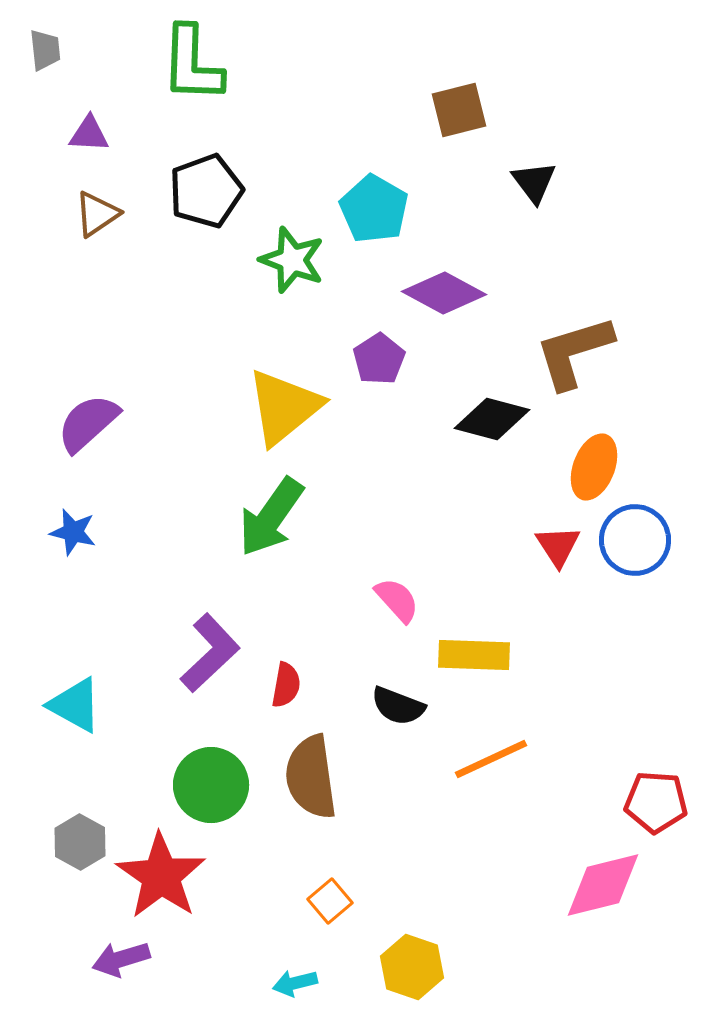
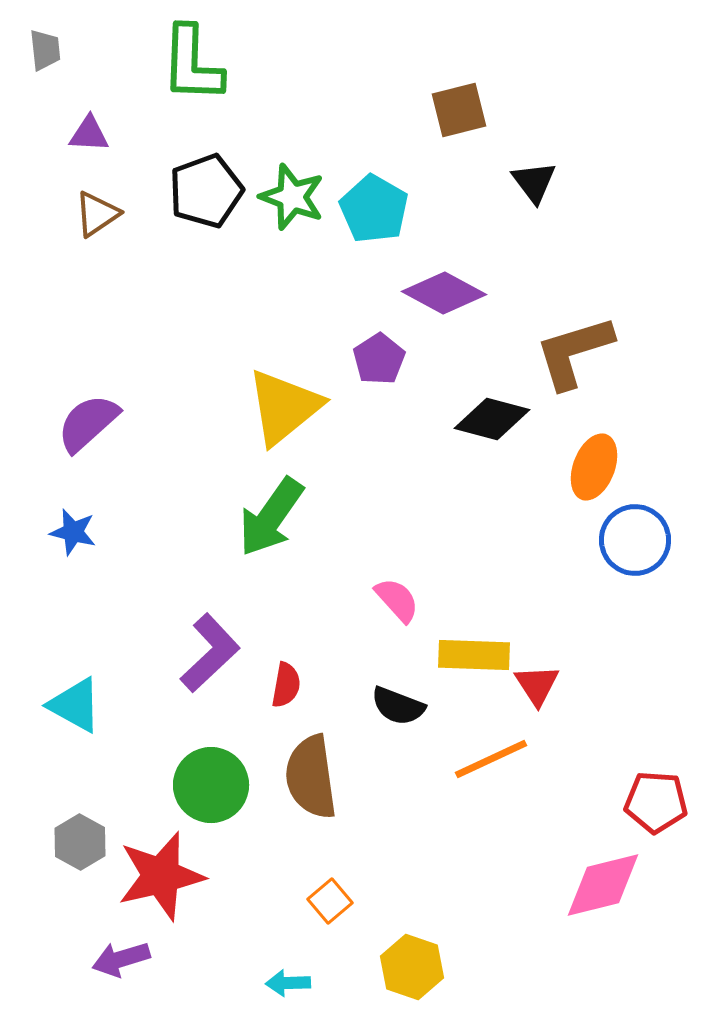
green star: moved 63 px up
red triangle: moved 21 px left, 139 px down
red star: rotated 24 degrees clockwise
cyan arrow: moved 7 px left; rotated 12 degrees clockwise
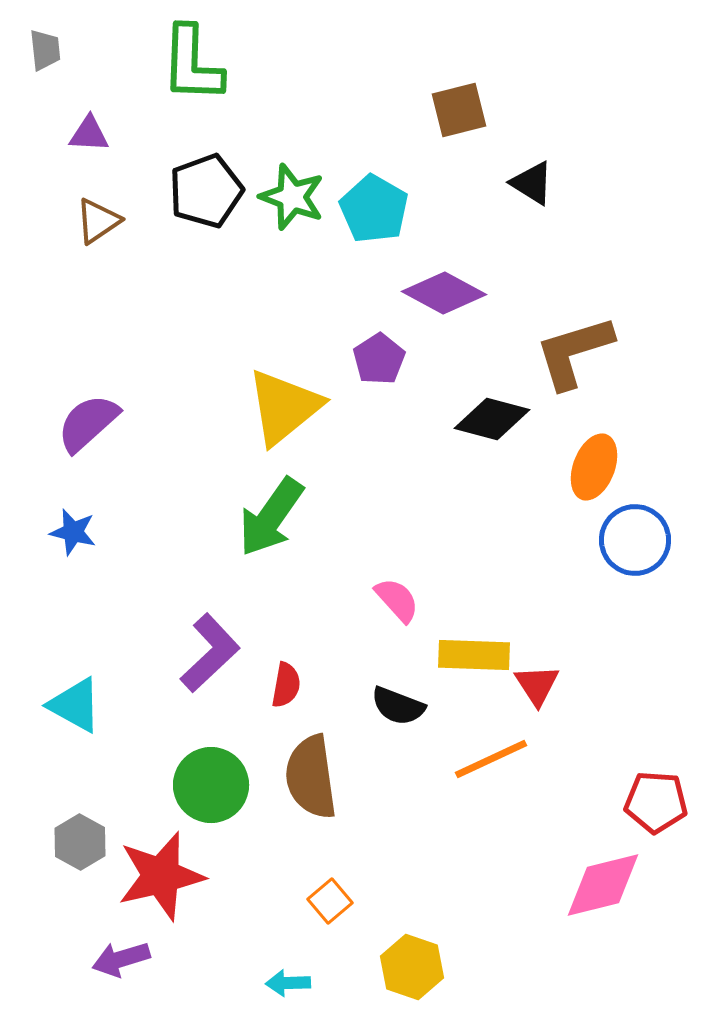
black triangle: moved 2 px left, 1 px down; rotated 21 degrees counterclockwise
brown triangle: moved 1 px right, 7 px down
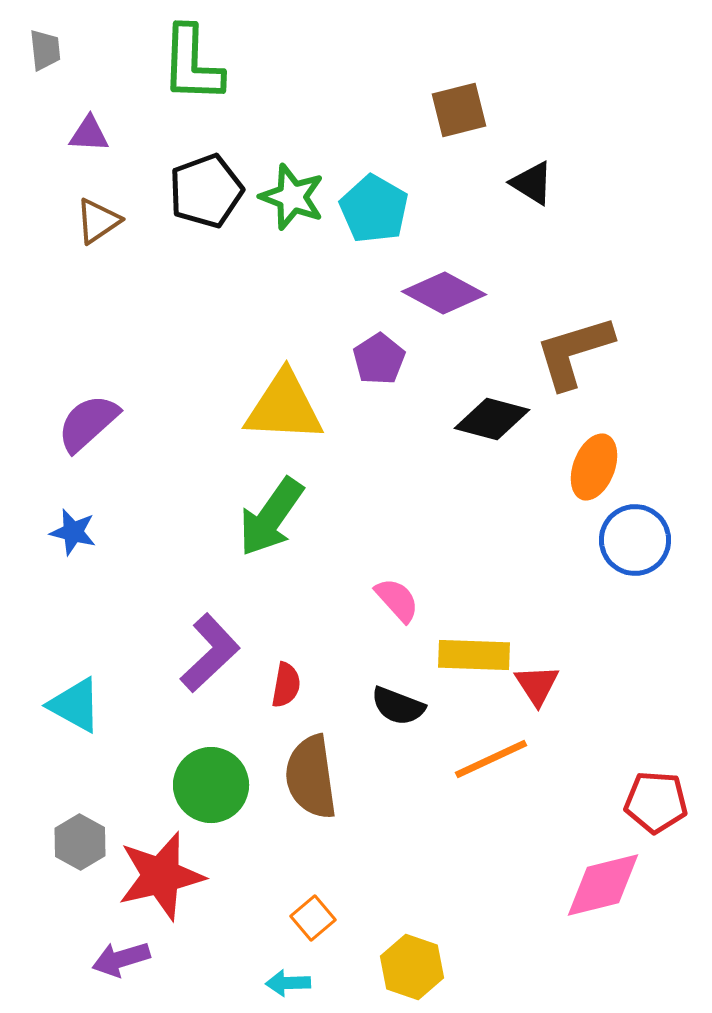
yellow triangle: rotated 42 degrees clockwise
orange square: moved 17 px left, 17 px down
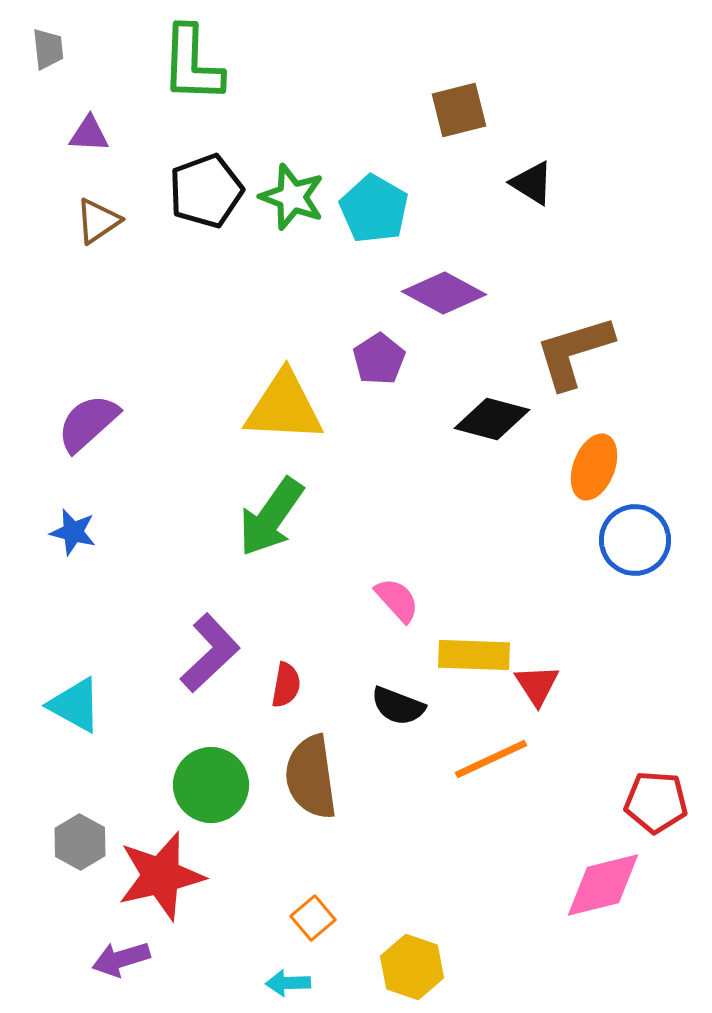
gray trapezoid: moved 3 px right, 1 px up
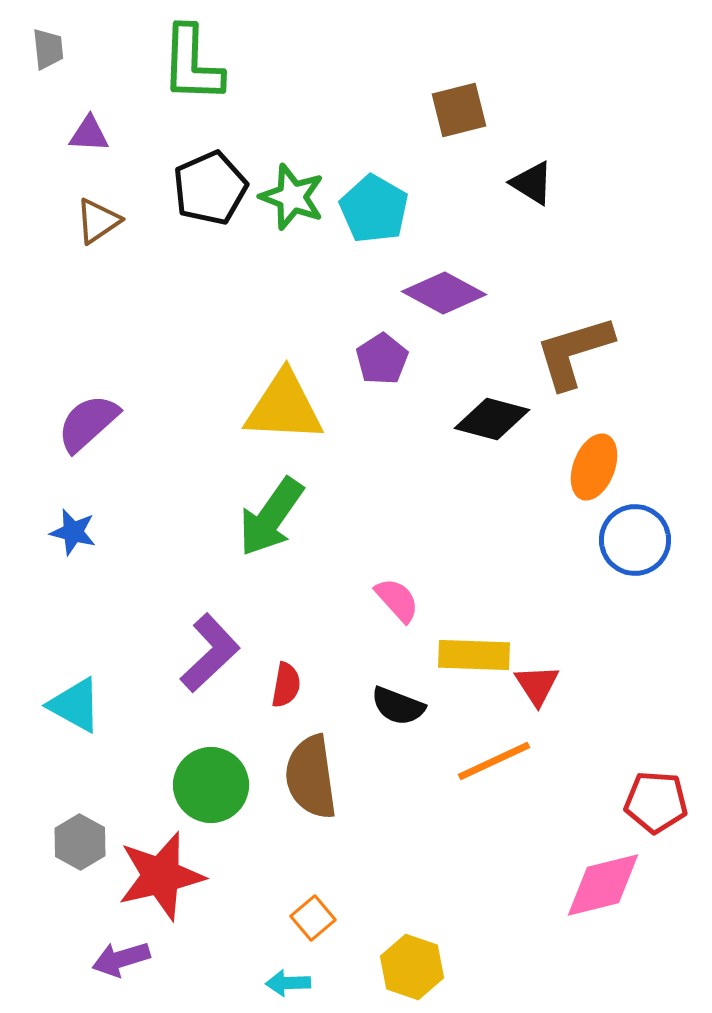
black pentagon: moved 4 px right, 3 px up; rotated 4 degrees counterclockwise
purple pentagon: moved 3 px right
orange line: moved 3 px right, 2 px down
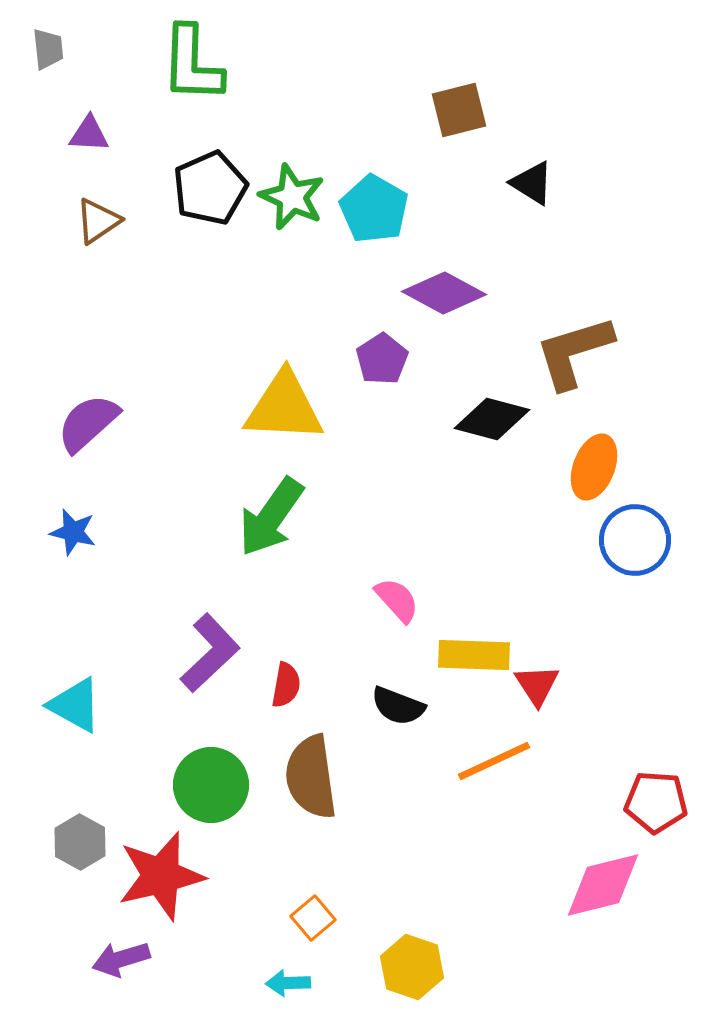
green star: rotated 4 degrees clockwise
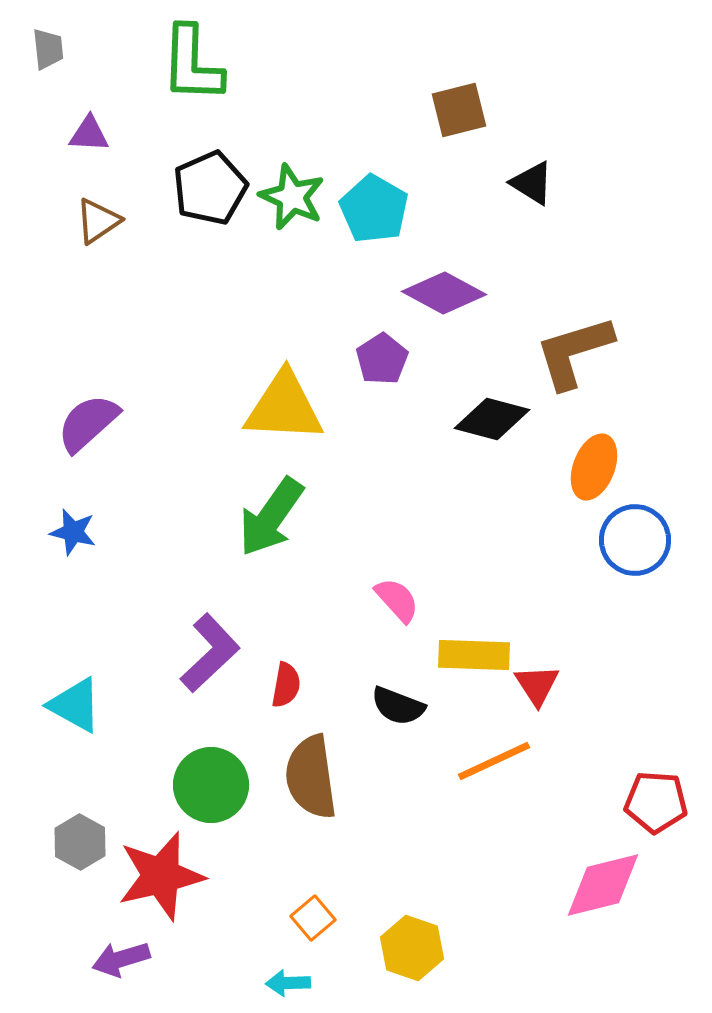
yellow hexagon: moved 19 px up
